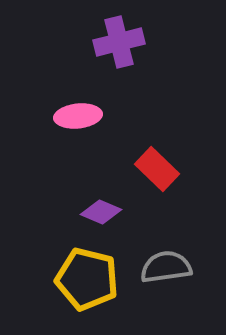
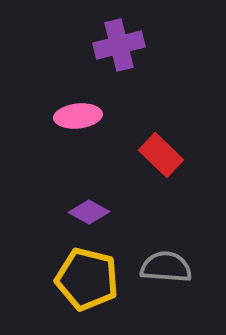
purple cross: moved 3 px down
red rectangle: moved 4 px right, 14 px up
purple diamond: moved 12 px left; rotated 6 degrees clockwise
gray semicircle: rotated 12 degrees clockwise
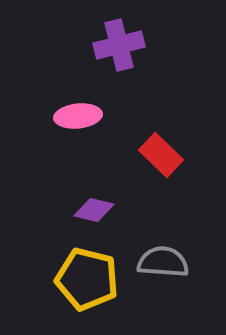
purple diamond: moved 5 px right, 2 px up; rotated 15 degrees counterclockwise
gray semicircle: moved 3 px left, 5 px up
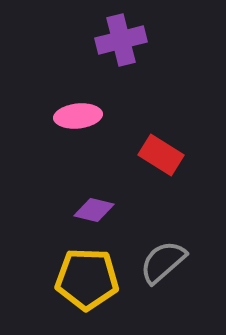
purple cross: moved 2 px right, 5 px up
red rectangle: rotated 12 degrees counterclockwise
gray semicircle: rotated 45 degrees counterclockwise
yellow pentagon: rotated 12 degrees counterclockwise
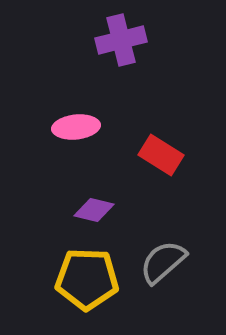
pink ellipse: moved 2 px left, 11 px down
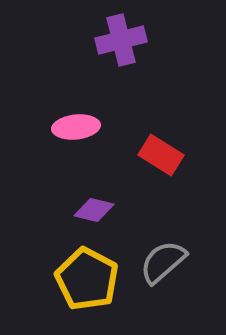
yellow pentagon: rotated 26 degrees clockwise
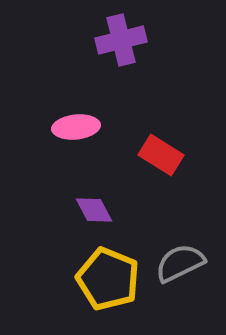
purple diamond: rotated 48 degrees clockwise
gray semicircle: moved 17 px right, 1 px down; rotated 15 degrees clockwise
yellow pentagon: moved 21 px right; rotated 6 degrees counterclockwise
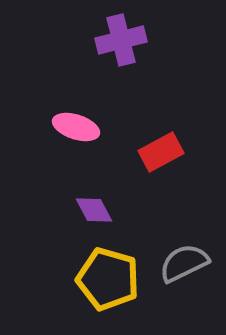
pink ellipse: rotated 24 degrees clockwise
red rectangle: moved 3 px up; rotated 60 degrees counterclockwise
gray semicircle: moved 4 px right
yellow pentagon: rotated 6 degrees counterclockwise
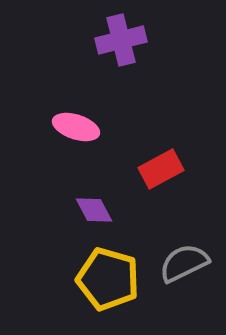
red rectangle: moved 17 px down
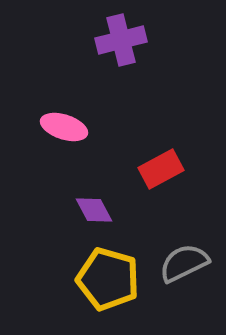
pink ellipse: moved 12 px left
